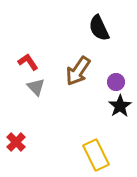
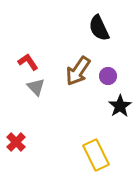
purple circle: moved 8 px left, 6 px up
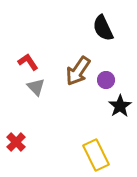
black semicircle: moved 4 px right
purple circle: moved 2 px left, 4 px down
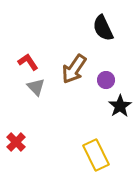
brown arrow: moved 4 px left, 2 px up
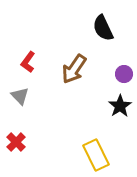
red L-shape: rotated 110 degrees counterclockwise
purple circle: moved 18 px right, 6 px up
gray triangle: moved 16 px left, 9 px down
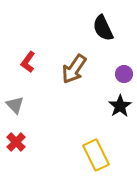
gray triangle: moved 5 px left, 9 px down
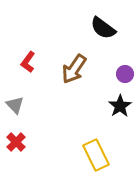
black semicircle: rotated 28 degrees counterclockwise
purple circle: moved 1 px right
